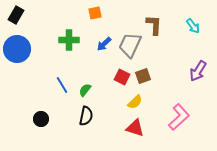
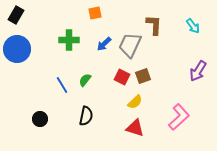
green semicircle: moved 10 px up
black circle: moved 1 px left
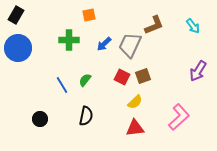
orange square: moved 6 px left, 2 px down
brown L-shape: rotated 65 degrees clockwise
blue circle: moved 1 px right, 1 px up
red triangle: rotated 24 degrees counterclockwise
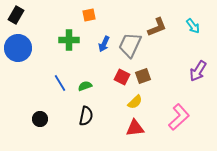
brown L-shape: moved 3 px right, 2 px down
blue arrow: rotated 21 degrees counterclockwise
green semicircle: moved 6 px down; rotated 32 degrees clockwise
blue line: moved 2 px left, 2 px up
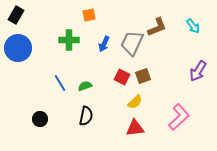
gray trapezoid: moved 2 px right, 2 px up
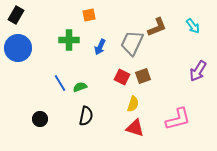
blue arrow: moved 4 px left, 3 px down
green semicircle: moved 5 px left, 1 px down
yellow semicircle: moved 2 px left, 2 px down; rotated 28 degrees counterclockwise
pink L-shape: moved 1 px left, 2 px down; rotated 28 degrees clockwise
red triangle: rotated 24 degrees clockwise
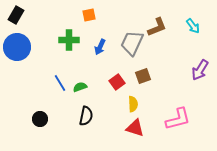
blue circle: moved 1 px left, 1 px up
purple arrow: moved 2 px right, 1 px up
red square: moved 5 px left, 5 px down; rotated 28 degrees clockwise
yellow semicircle: rotated 21 degrees counterclockwise
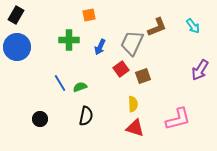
red square: moved 4 px right, 13 px up
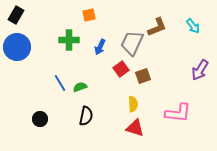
pink L-shape: moved 6 px up; rotated 20 degrees clockwise
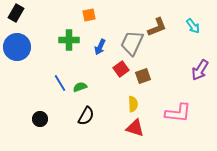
black rectangle: moved 2 px up
black semicircle: rotated 18 degrees clockwise
